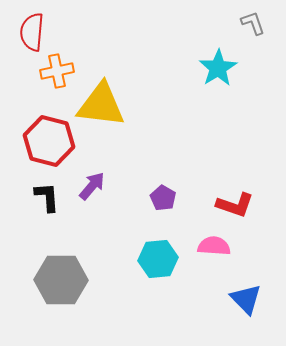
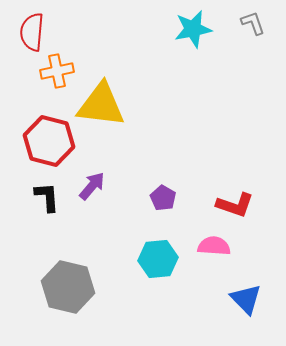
cyan star: moved 25 px left, 39 px up; rotated 21 degrees clockwise
gray hexagon: moved 7 px right, 7 px down; rotated 12 degrees clockwise
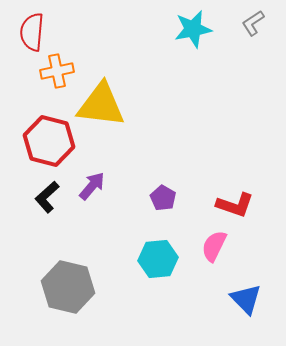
gray L-shape: rotated 104 degrees counterclockwise
black L-shape: rotated 128 degrees counterclockwise
pink semicircle: rotated 68 degrees counterclockwise
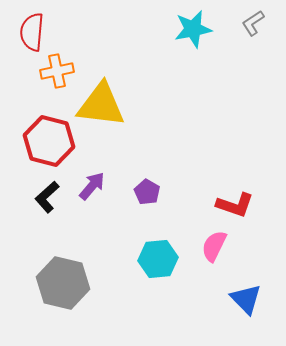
purple pentagon: moved 16 px left, 6 px up
gray hexagon: moved 5 px left, 4 px up
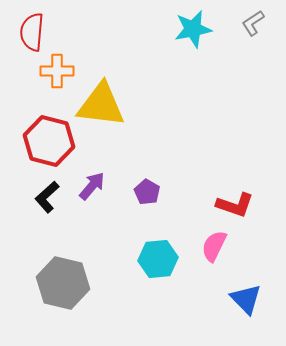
orange cross: rotated 12 degrees clockwise
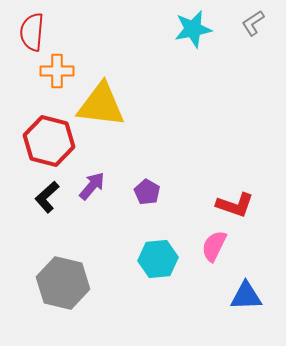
blue triangle: moved 3 px up; rotated 48 degrees counterclockwise
